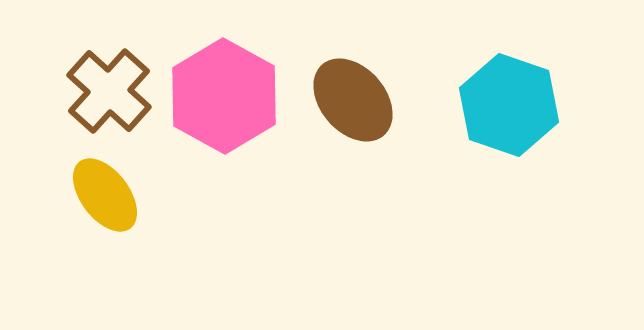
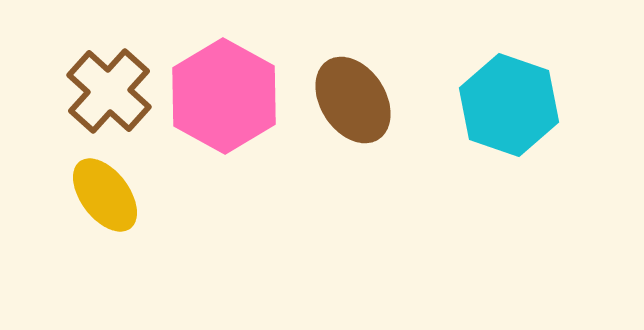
brown ellipse: rotated 8 degrees clockwise
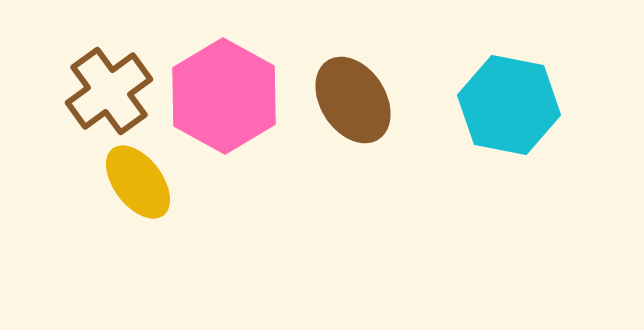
brown cross: rotated 12 degrees clockwise
cyan hexagon: rotated 8 degrees counterclockwise
yellow ellipse: moved 33 px right, 13 px up
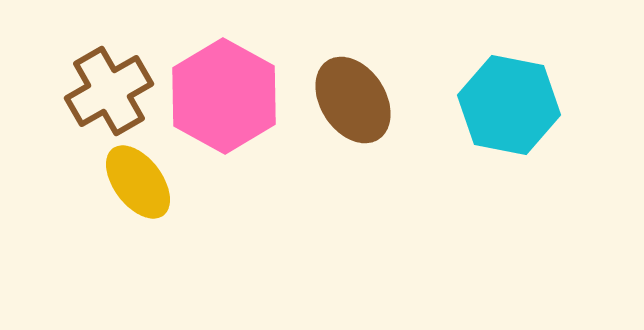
brown cross: rotated 6 degrees clockwise
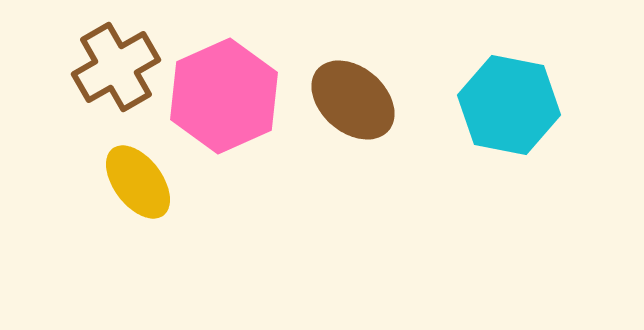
brown cross: moved 7 px right, 24 px up
pink hexagon: rotated 7 degrees clockwise
brown ellipse: rotated 16 degrees counterclockwise
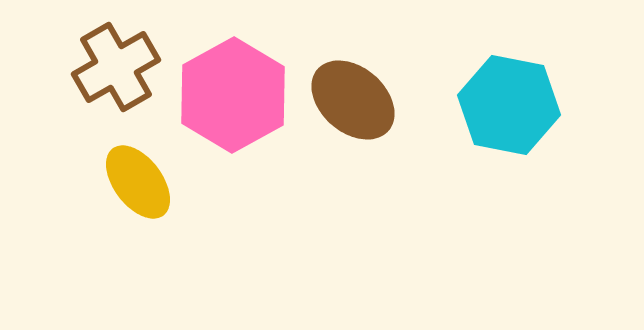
pink hexagon: moved 9 px right, 1 px up; rotated 5 degrees counterclockwise
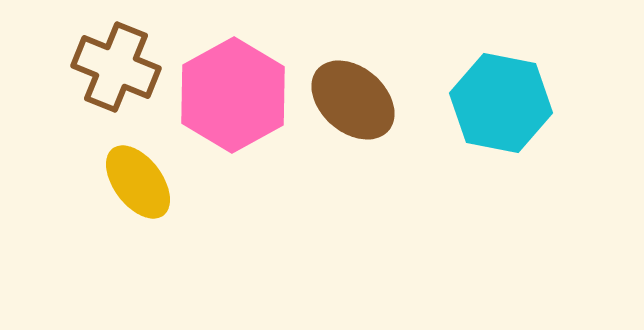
brown cross: rotated 38 degrees counterclockwise
cyan hexagon: moved 8 px left, 2 px up
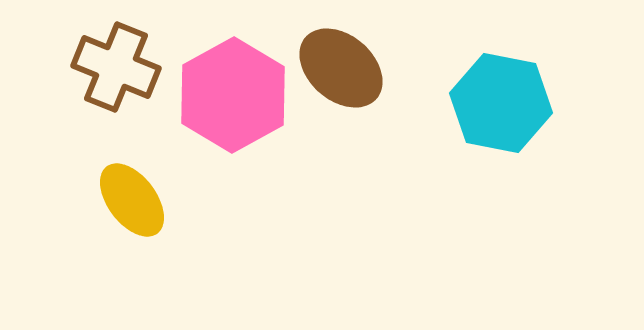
brown ellipse: moved 12 px left, 32 px up
yellow ellipse: moved 6 px left, 18 px down
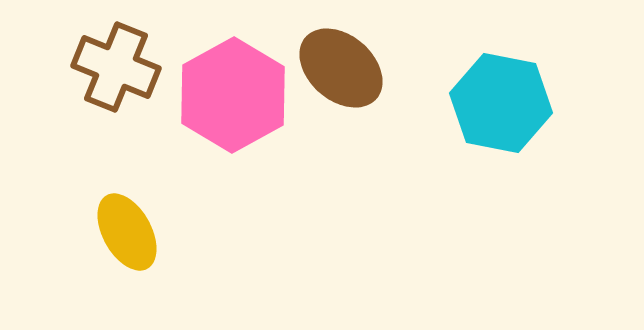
yellow ellipse: moved 5 px left, 32 px down; rotated 8 degrees clockwise
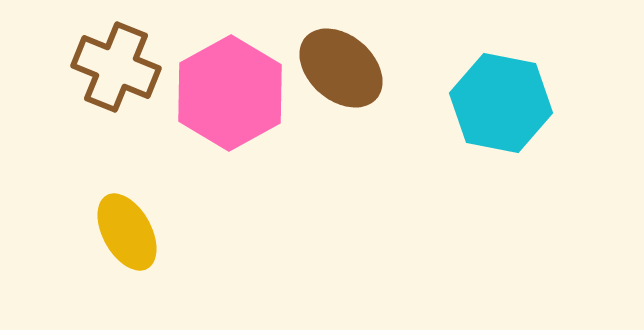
pink hexagon: moved 3 px left, 2 px up
